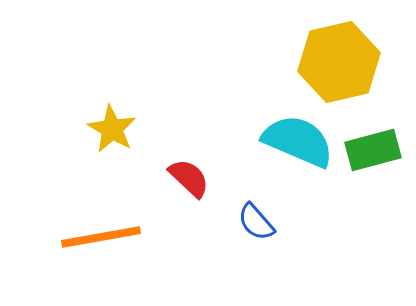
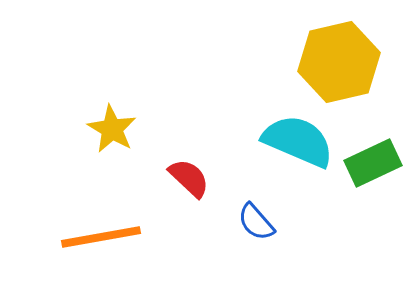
green rectangle: moved 13 px down; rotated 10 degrees counterclockwise
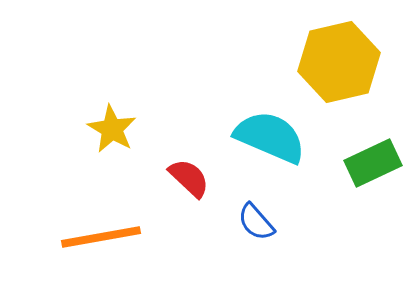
cyan semicircle: moved 28 px left, 4 px up
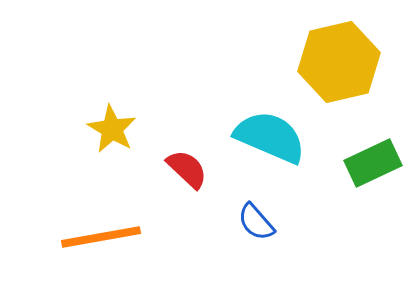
red semicircle: moved 2 px left, 9 px up
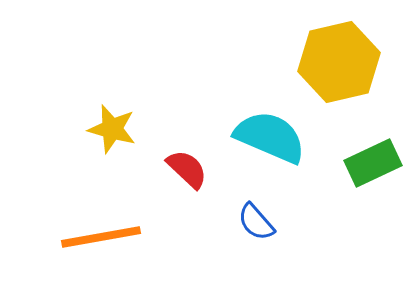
yellow star: rotated 15 degrees counterclockwise
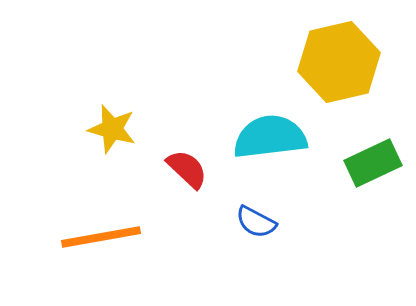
cyan semicircle: rotated 30 degrees counterclockwise
blue semicircle: rotated 21 degrees counterclockwise
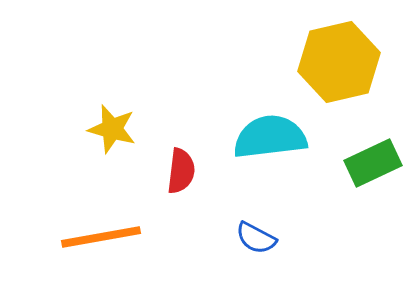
red semicircle: moved 6 px left, 2 px down; rotated 54 degrees clockwise
blue semicircle: moved 16 px down
